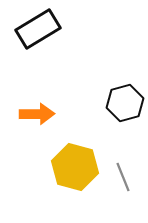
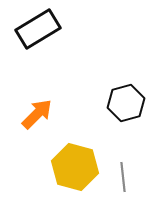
black hexagon: moved 1 px right
orange arrow: rotated 44 degrees counterclockwise
gray line: rotated 16 degrees clockwise
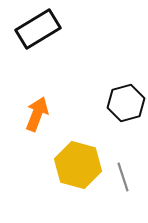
orange arrow: rotated 24 degrees counterclockwise
yellow hexagon: moved 3 px right, 2 px up
gray line: rotated 12 degrees counterclockwise
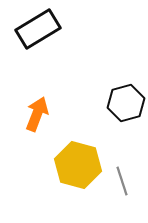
gray line: moved 1 px left, 4 px down
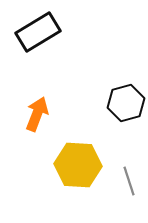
black rectangle: moved 3 px down
yellow hexagon: rotated 12 degrees counterclockwise
gray line: moved 7 px right
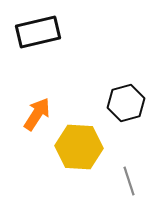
black rectangle: rotated 18 degrees clockwise
orange arrow: rotated 12 degrees clockwise
yellow hexagon: moved 1 px right, 18 px up
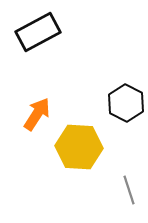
black rectangle: rotated 15 degrees counterclockwise
black hexagon: rotated 18 degrees counterclockwise
gray line: moved 9 px down
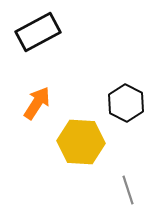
orange arrow: moved 11 px up
yellow hexagon: moved 2 px right, 5 px up
gray line: moved 1 px left
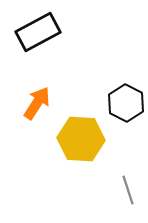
yellow hexagon: moved 3 px up
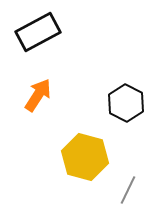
orange arrow: moved 1 px right, 8 px up
yellow hexagon: moved 4 px right, 18 px down; rotated 12 degrees clockwise
gray line: rotated 44 degrees clockwise
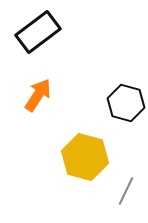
black rectangle: rotated 9 degrees counterclockwise
black hexagon: rotated 12 degrees counterclockwise
gray line: moved 2 px left, 1 px down
